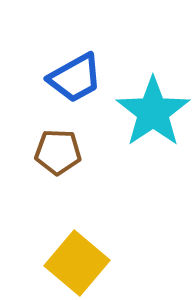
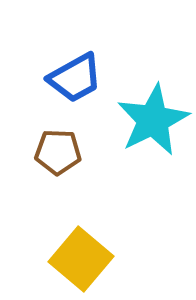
cyan star: moved 8 px down; rotated 8 degrees clockwise
yellow square: moved 4 px right, 4 px up
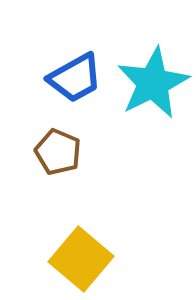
cyan star: moved 37 px up
brown pentagon: rotated 21 degrees clockwise
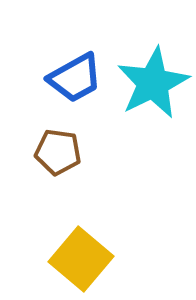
brown pentagon: rotated 15 degrees counterclockwise
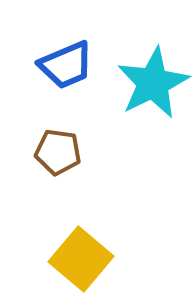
blue trapezoid: moved 9 px left, 13 px up; rotated 6 degrees clockwise
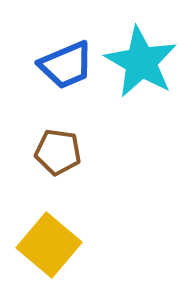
cyan star: moved 12 px left, 21 px up; rotated 16 degrees counterclockwise
yellow square: moved 32 px left, 14 px up
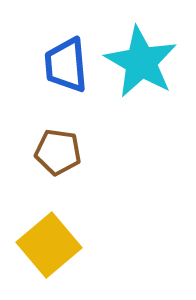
blue trapezoid: rotated 108 degrees clockwise
yellow square: rotated 10 degrees clockwise
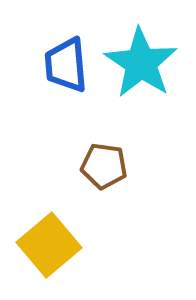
cyan star: moved 1 px down; rotated 4 degrees clockwise
brown pentagon: moved 46 px right, 14 px down
